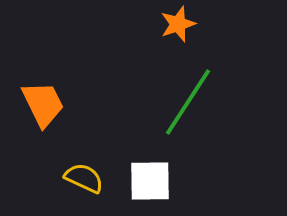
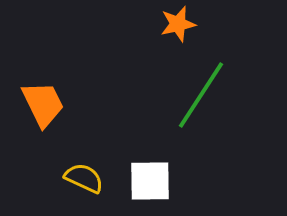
orange star: rotated 6 degrees clockwise
green line: moved 13 px right, 7 px up
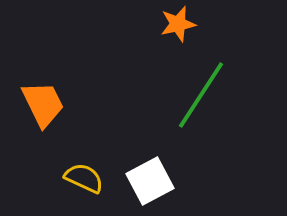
white square: rotated 27 degrees counterclockwise
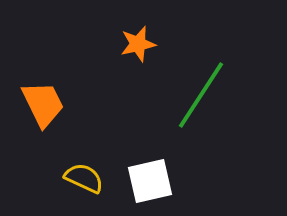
orange star: moved 40 px left, 20 px down
white square: rotated 15 degrees clockwise
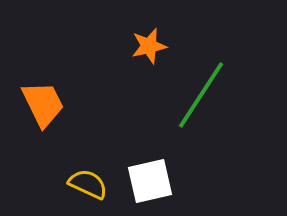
orange star: moved 11 px right, 2 px down
yellow semicircle: moved 4 px right, 6 px down
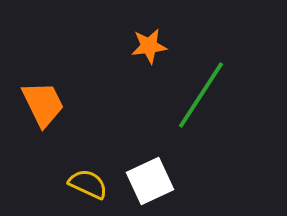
orange star: rotated 6 degrees clockwise
white square: rotated 12 degrees counterclockwise
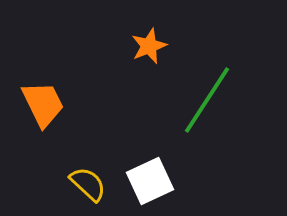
orange star: rotated 15 degrees counterclockwise
green line: moved 6 px right, 5 px down
yellow semicircle: rotated 18 degrees clockwise
